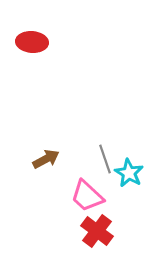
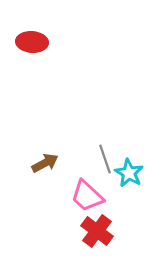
brown arrow: moved 1 px left, 4 px down
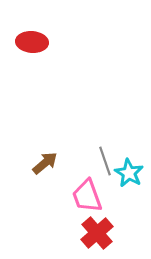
gray line: moved 2 px down
brown arrow: rotated 12 degrees counterclockwise
pink trapezoid: rotated 27 degrees clockwise
red cross: moved 2 px down; rotated 12 degrees clockwise
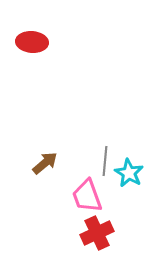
gray line: rotated 24 degrees clockwise
red cross: rotated 16 degrees clockwise
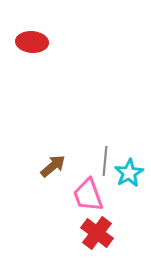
brown arrow: moved 8 px right, 3 px down
cyan star: rotated 12 degrees clockwise
pink trapezoid: moved 1 px right, 1 px up
red cross: rotated 28 degrees counterclockwise
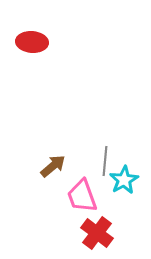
cyan star: moved 5 px left, 7 px down
pink trapezoid: moved 6 px left, 1 px down
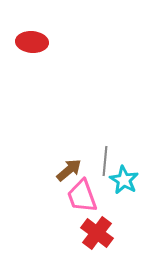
brown arrow: moved 16 px right, 4 px down
cyan star: rotated 12 degrees counterclockwise
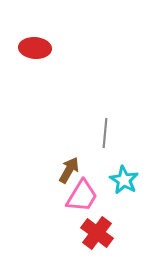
red ellipse: moved 3 px right, 6 px down
gray line: moved 28 px up
brown arrow: rotated 20 degrees counterclockwise
pink trapezoid: rotated 129 degrees counterclockwise
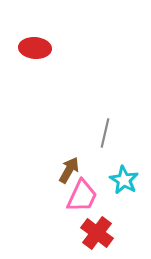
gray line: rotated 8 degrees clockwise
pink trapezoid: rotated 6 degrees counterclockwise
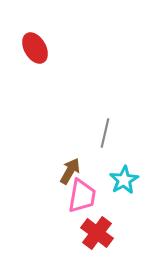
red ellipse: rotated 56 degrees clockwise
brown arrow: moved 1 px right, 1 px down
cyan star: rotated 12 degrees clockwise
pink trapezoid: rotated 15 degrees counterclockwise
